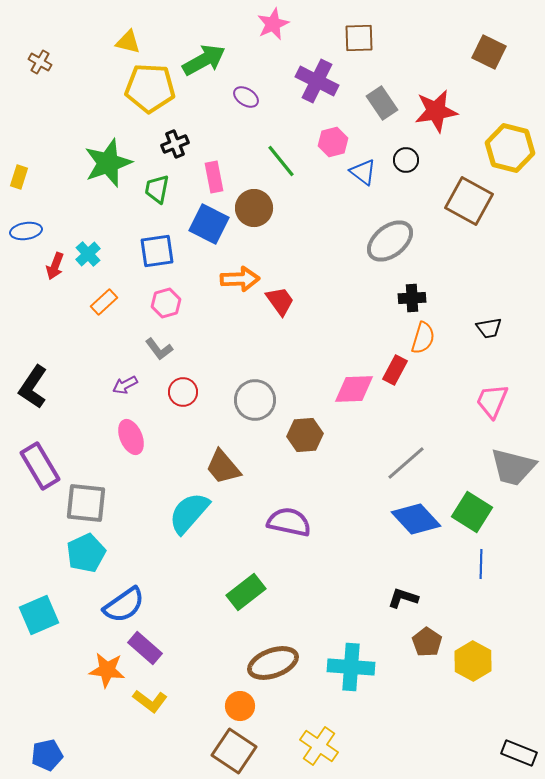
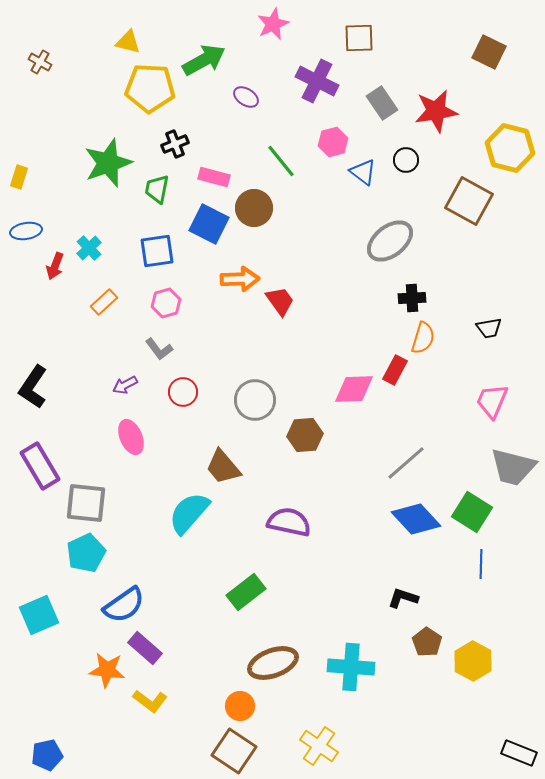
pink rectangle at (214, 177): rotated 64 degrees counterclockwise
cyan cross at (88, 254): moved 1 px right, 6 px up
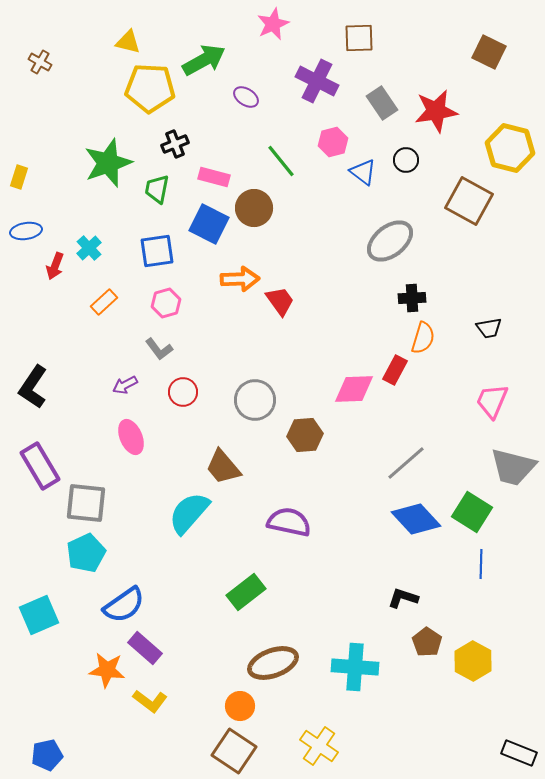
cyan cross at (351, 667): moved 4 px right
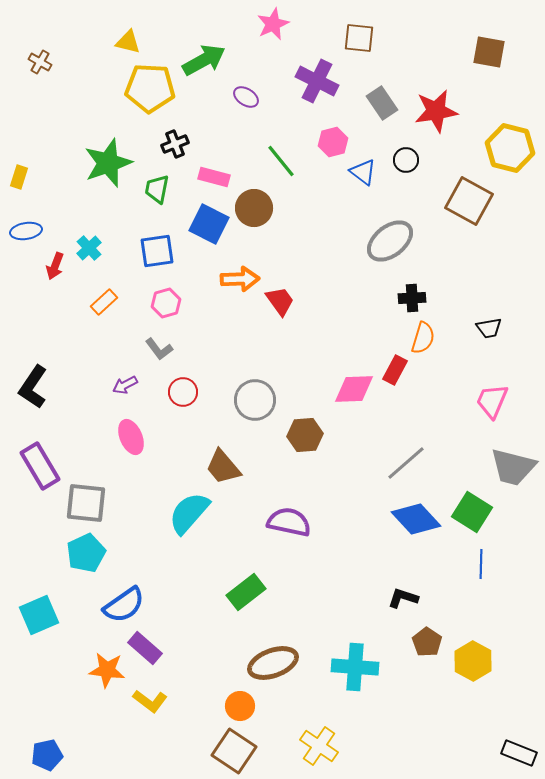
brown square at (359, 38): rotated 8 degrees clockwise
brown square at (489, 52): rotated 16 degrees counterclockwise
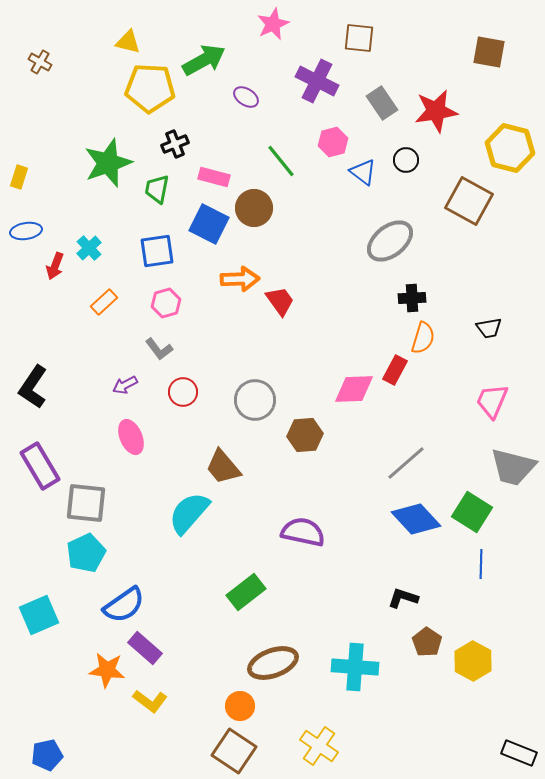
purple semicircle at (289, 522): moved 14 px right, 10 px down
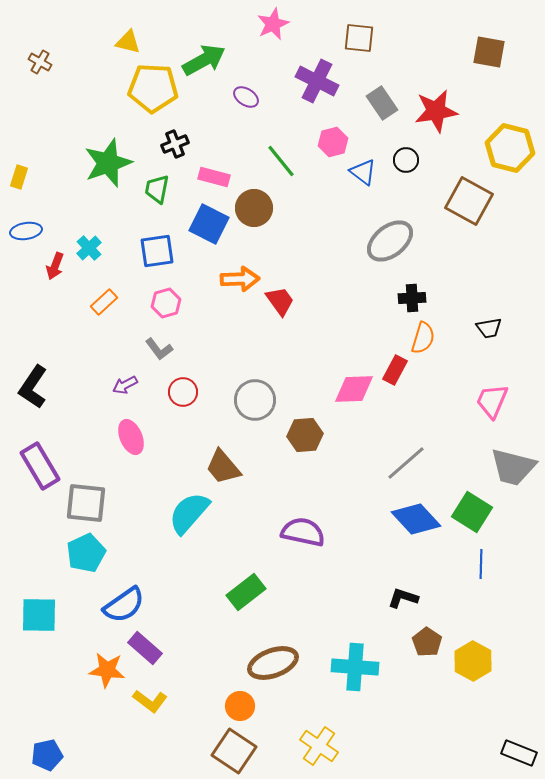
yellow pentagon at (150, 88): moved 3 px right
cyan square at (39, 615): rotated 24 degrees clockwise
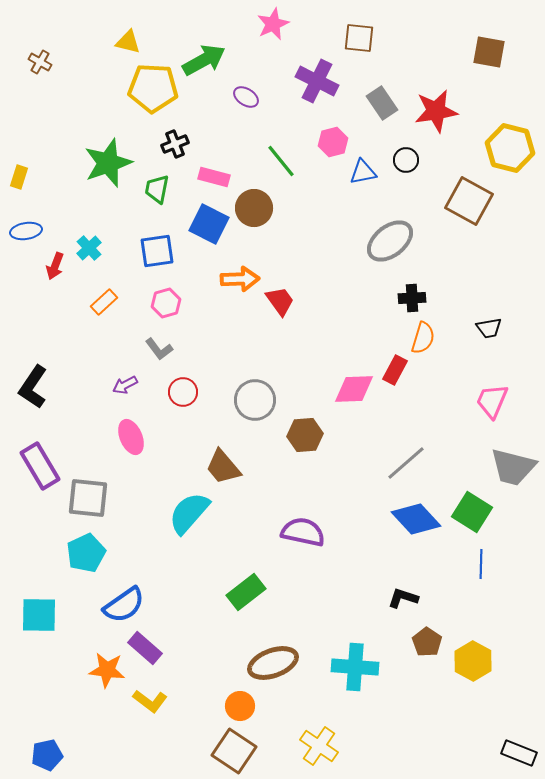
blue triangle at (363, 172): rotated 48 degrees counterclockwise
gray square at (86, 503): moved 2 px right, 5 px up
